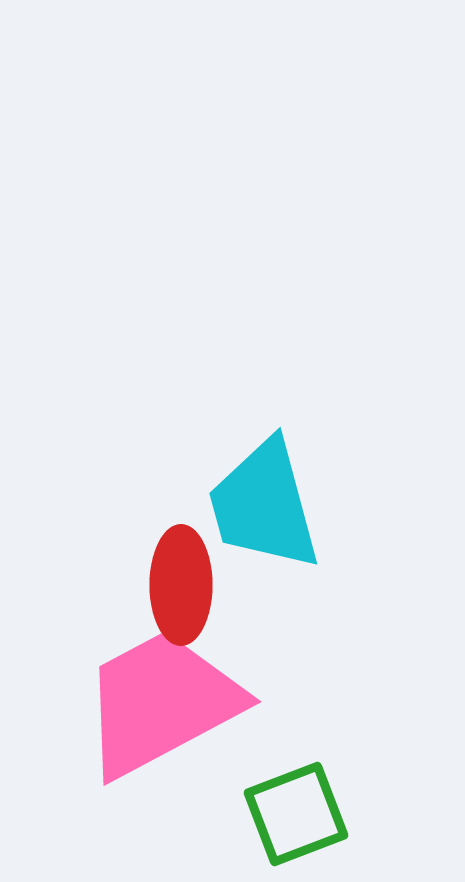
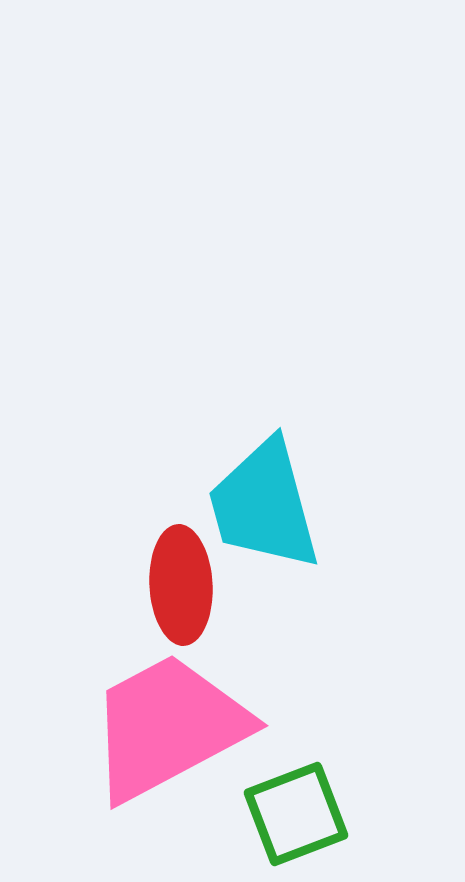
red ellipse: rotated 3 degrees counterclockwise
pink trapezoid: moved 7 px right, 24 px down
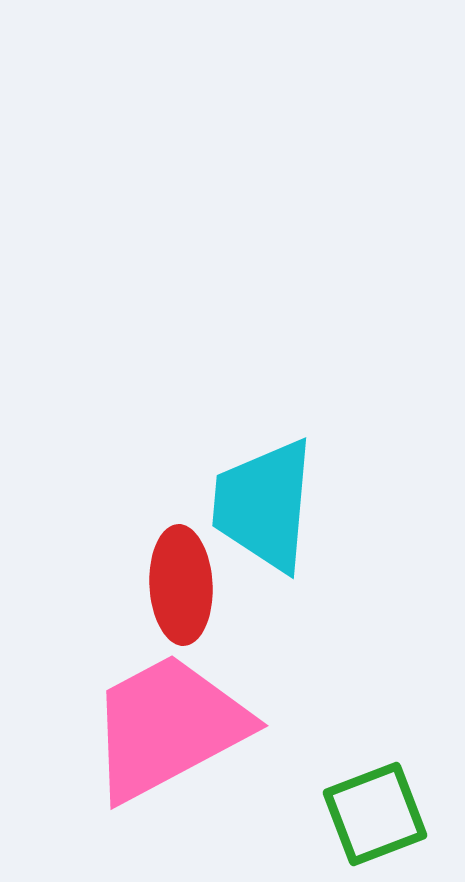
cyan trapezoid: rotated 20 degrees clockwise
green square: moved 79 px right
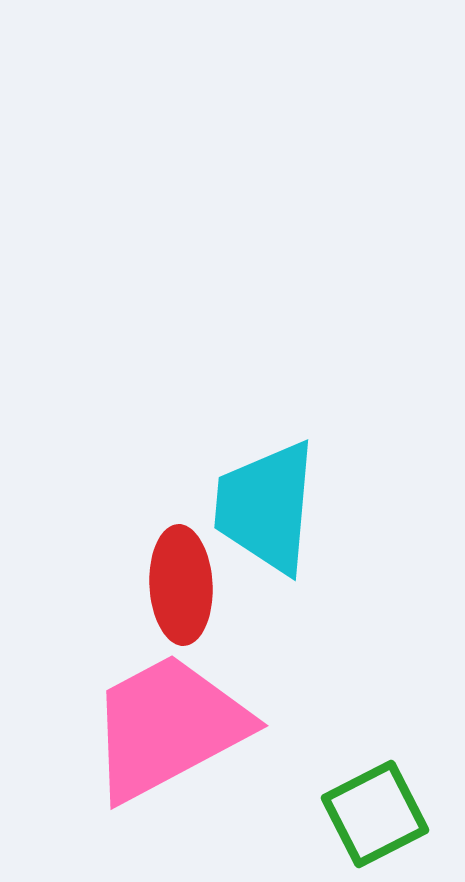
cyan trapezoid: moved 2 px right, 2 px down
green square: rotated 6 degrees counterclockwise
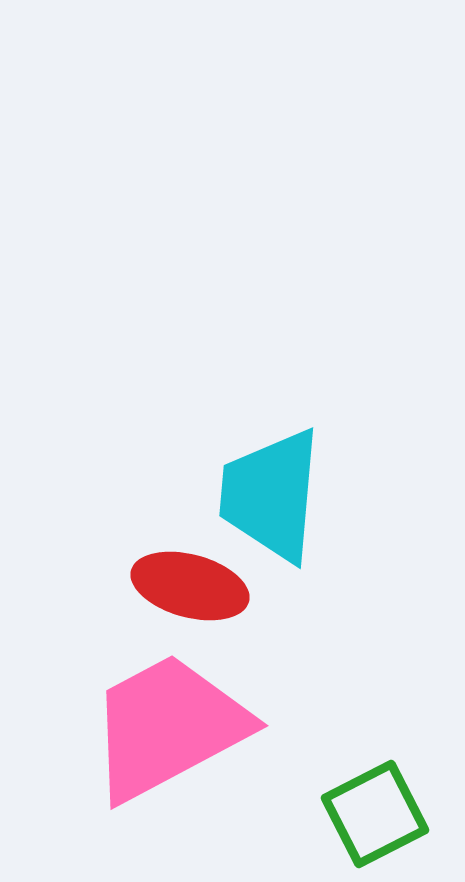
cyan trapezoid: moved 5 px right, 12 px up
red ellipse: moved 9 px right, 1 px down; rotated 72 degrees counterclockwise
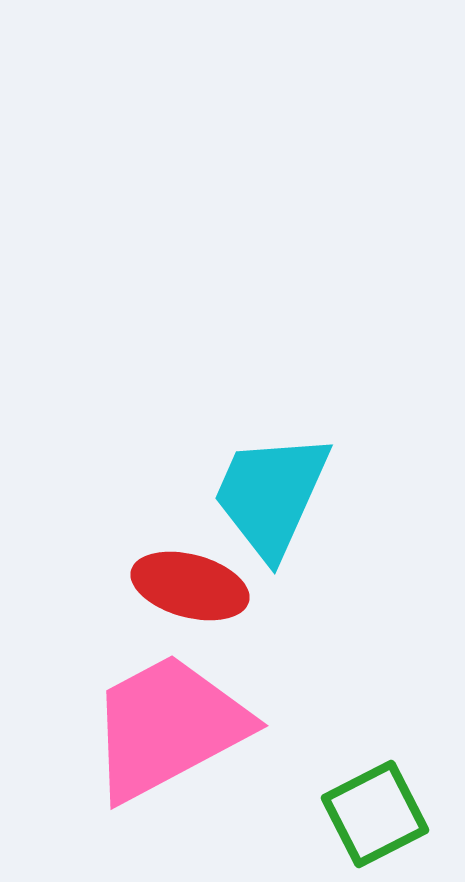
cyan trapezoid: rotated 19 degrees clockwise
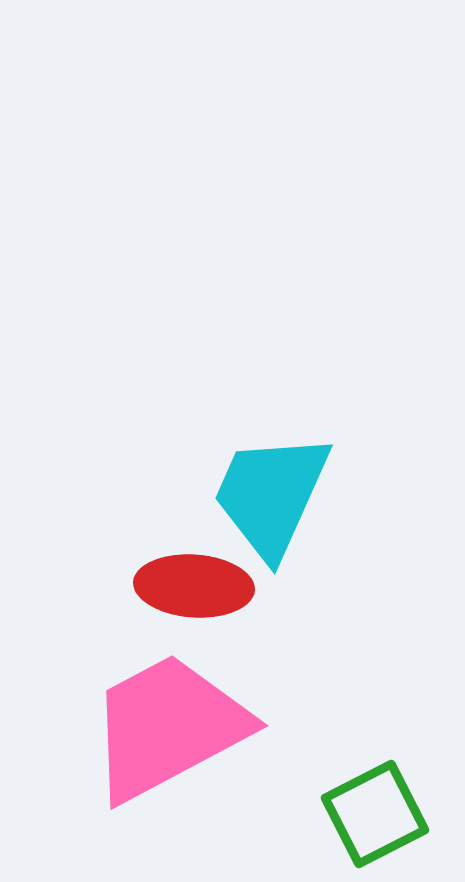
red ellipse: moved 4 px right; rotated 11 degrees counterclockwise
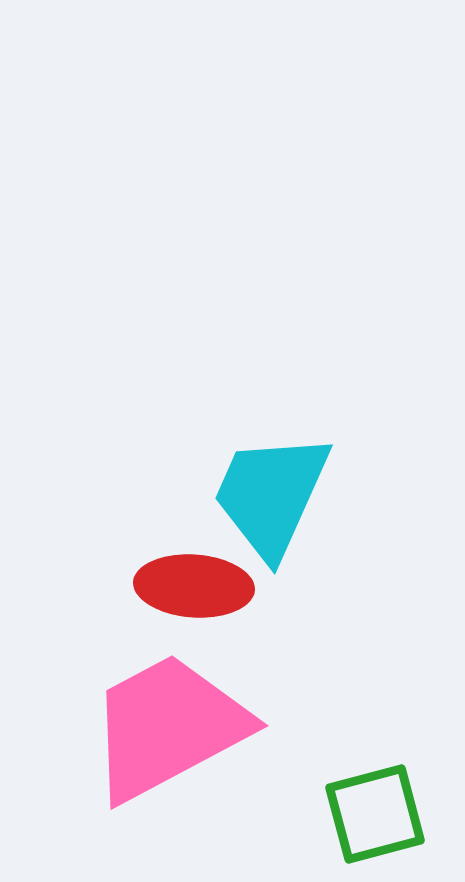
green square: rotated 12 degrees clockwise
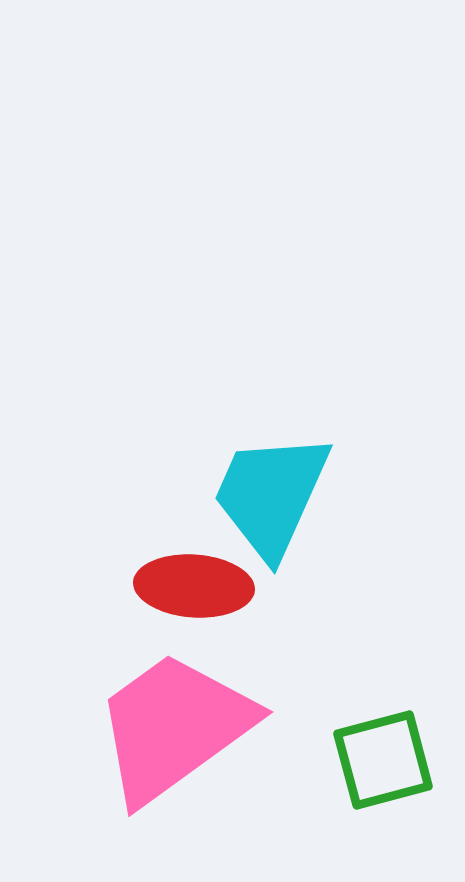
pink trapezoid: moved 6 px right; rotated 8 degrees counterclockwise
green square: moved 8 px right, 54 px up
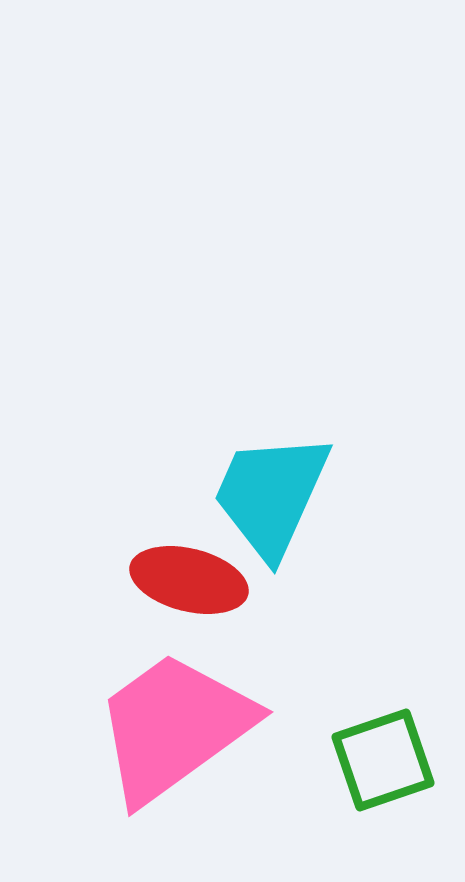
red ellipse: moved 5 px left, 6 px up; rotated 10 degrees clockwise
green square: rotated 4 degrees counterclockwise
